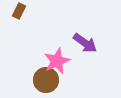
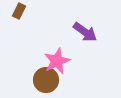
purple arrow: moved 11 px up
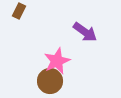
brown circle: moved 4 px right, 1 px down
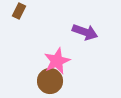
purple arrow: rotated 15 degrees counterclockwise
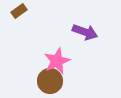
brown rectangle: rotated 28 degrees clockwise
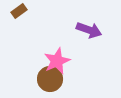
purple arrow: moved 4 px right, 2 px up
brown circle: moved 2 px up
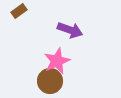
purple arrow: moved 19 px left
brown circle: moved 2 px down
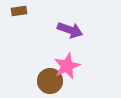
brown rectangle: rotated 28 degrees clockwise
pink star: moved 10 px right, 5 px down
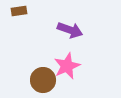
brown circle: moved 7 px left, 1 px up
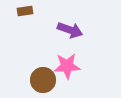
brown rectangle: moved 6 px right
pink star: rotated 20 degrees clockwise
